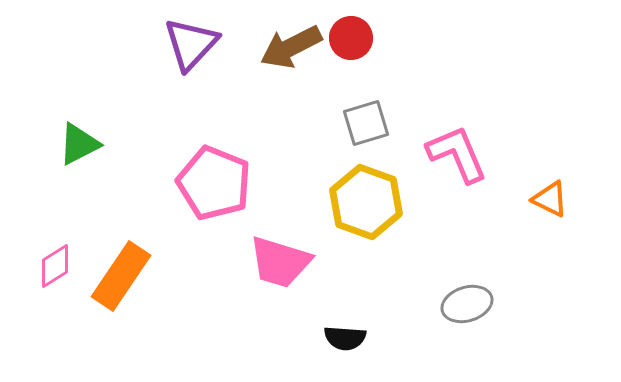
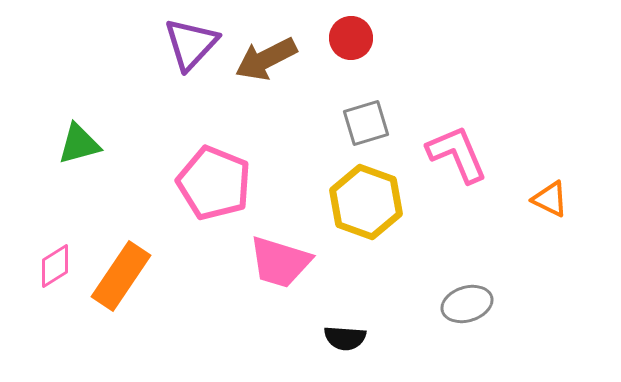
brown arrow: moved 25 px left, 12 px down
green triangle: rotated 12 degrees clockwise
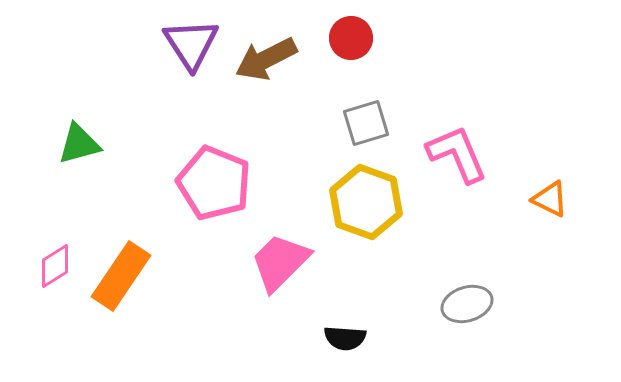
purple triangle: rotated 16 degrees counterclockwise
pink trapezoid: rotated 118 degrees clockwise
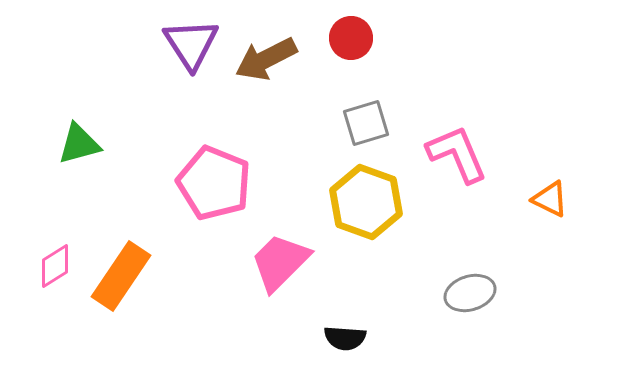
gray ellipse: moved 3 px right, 11 px up
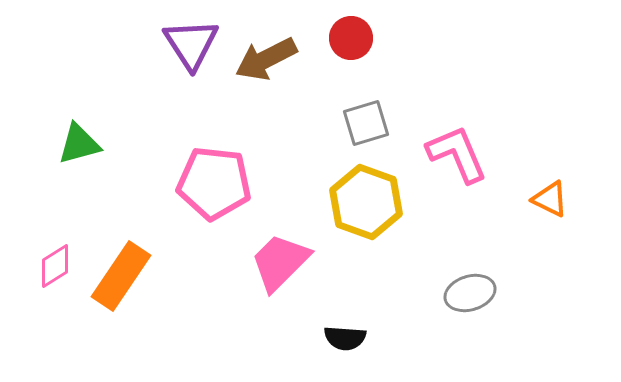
pink pentagon: rotated 16 degrees counterclockwise
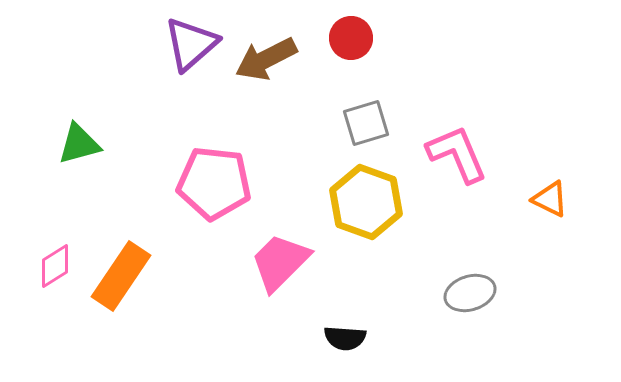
purple triangle: rotated 22 degrees clockwise
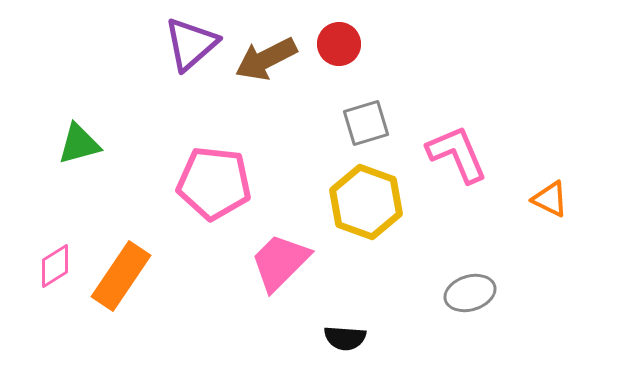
red circle: moved 12 px left, 6 px down
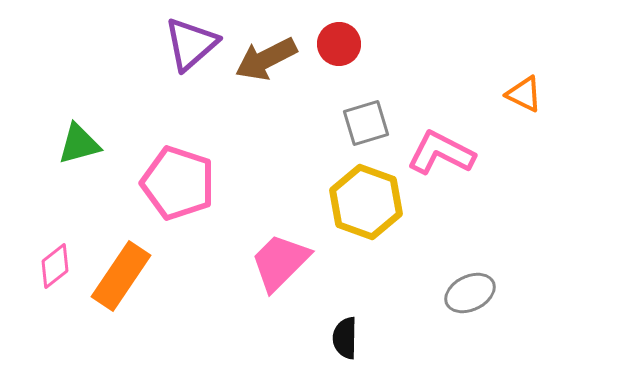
pink L-shape: moved 16 px left, 1 px up; rotated 40 degrees counterclockwise
pink pentagon: moved 36 px left; rotated 12 degrees clockwise
orange triangle: moved 26 px left, 105 px up
pink diamond: rotated 6 degrees counterclockwise
gray ellipse: rotated 9 degrees counterclockwise
black semicircle: rotated 87 degrees clockwise
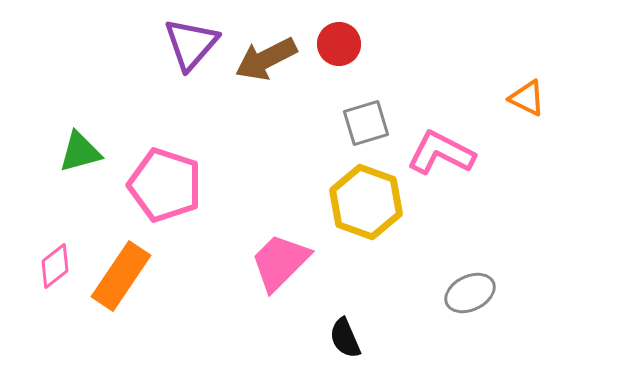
purple triangle: rotated 8 degrees counterclockwise
orange triangle: moved 3 px right, 4 px down
green triangle: moved 1 px right, 8 px down
pink pentagon: moved 13 px left, 2 px down
black semicircle: rotated 24 degrees counterclockwise
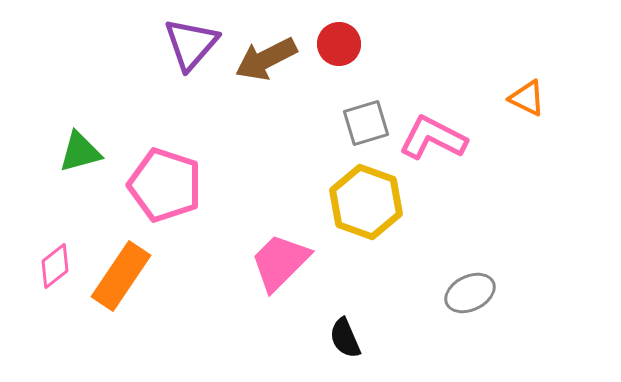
pink L-shape: moved 8 px left, 15 px up
